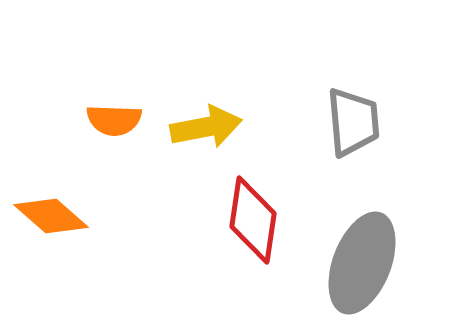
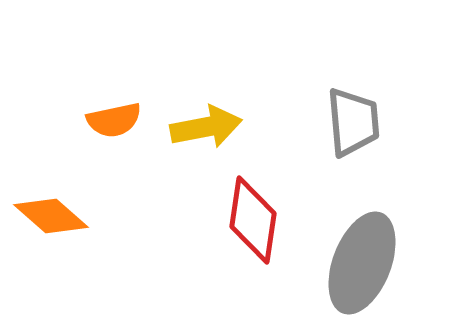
orange semicircle: rotated 14 degrees counterclockwise
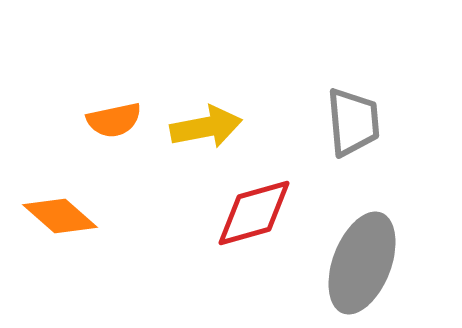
orange diamond: moved 9 px right
red diamond: moved 1 px right, 7 px up; rotated 66 degrees clockwise
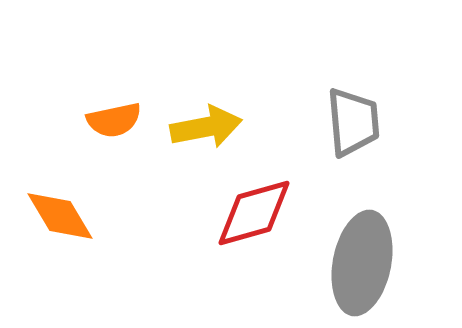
orange diamond: rotated 18 degrees clockwise
gray ellipse: rotated 10 degrees counterclockwise
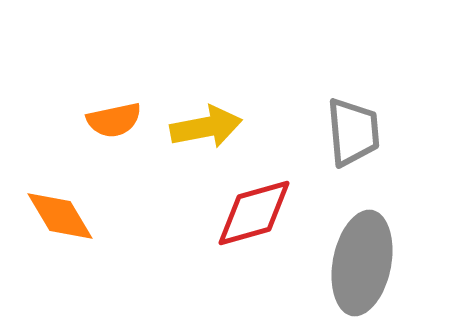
gray trapezoid: moved 10 px down
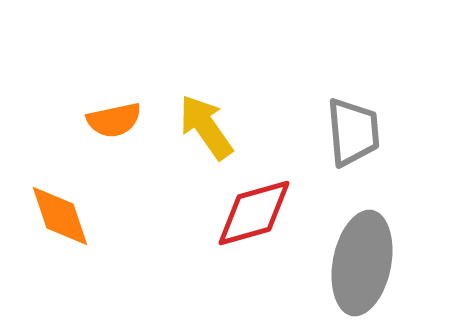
yellow arrow: rotated 114 degrees counterclockwise
orange diamond: rotated 12 degrees clockwise
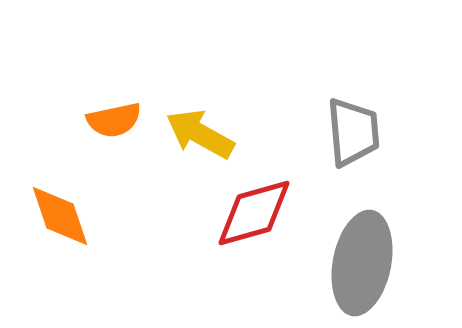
yellow arrow: moved 6 px left, 7 px down; rotated 26 degrees counterclockwise
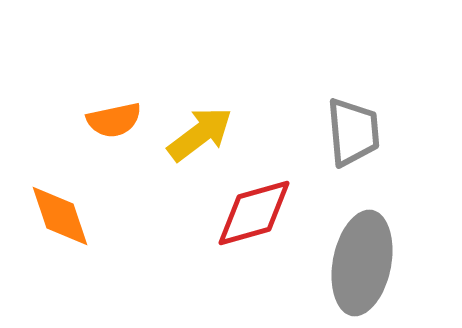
yellow arrow: rotated 114 degrees clockwise
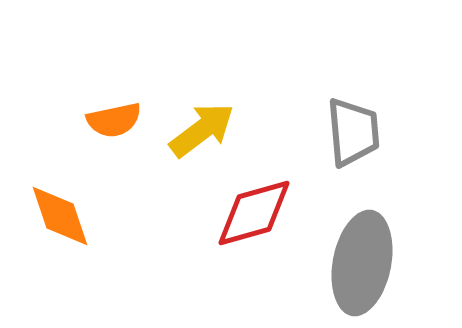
yellow arrow: moved 2 px right, 4 px up
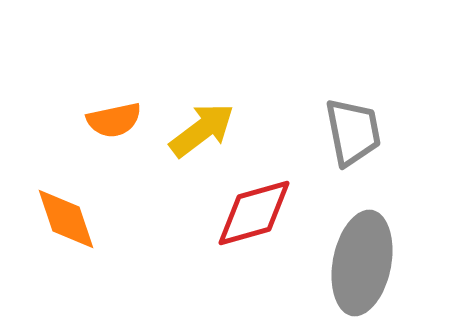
gray trapezoid: rotated 6 degrees counterclockwise
orange diamond: moved 6 px right, 3 px down
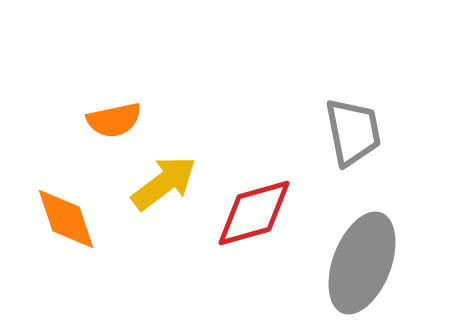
yellow arrow: moved 38 px left, 53 px down
gray ellipse: rotated 10 degrees clockwise
